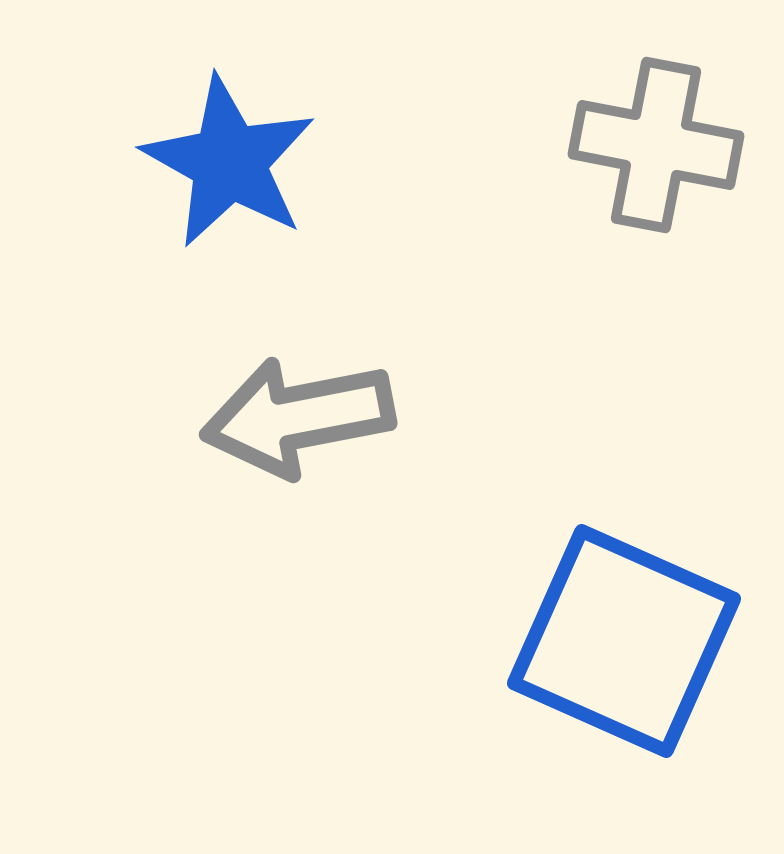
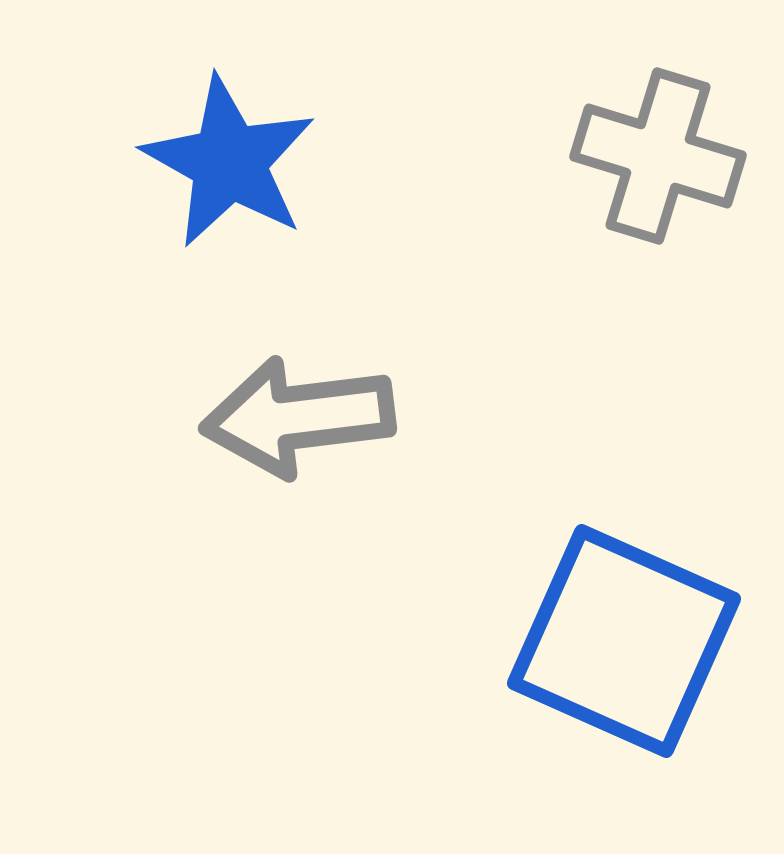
gray cross: moved 2 px right, 11 px down; rotated 6 degrees clockwise
gray arrow: rotated 4 degrees clockwise
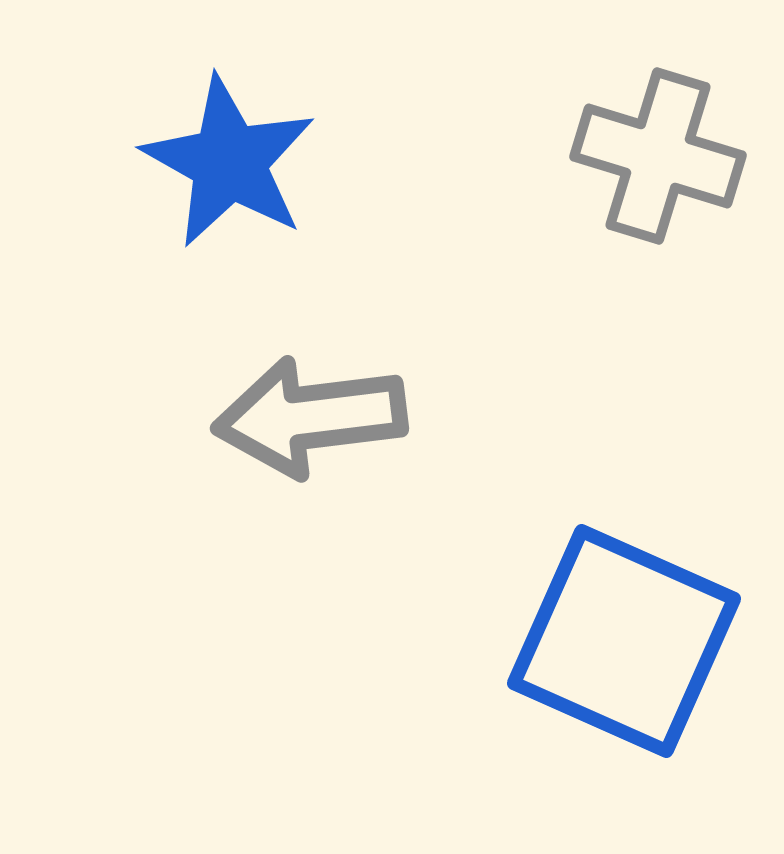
gray arrow: moved 12 px right
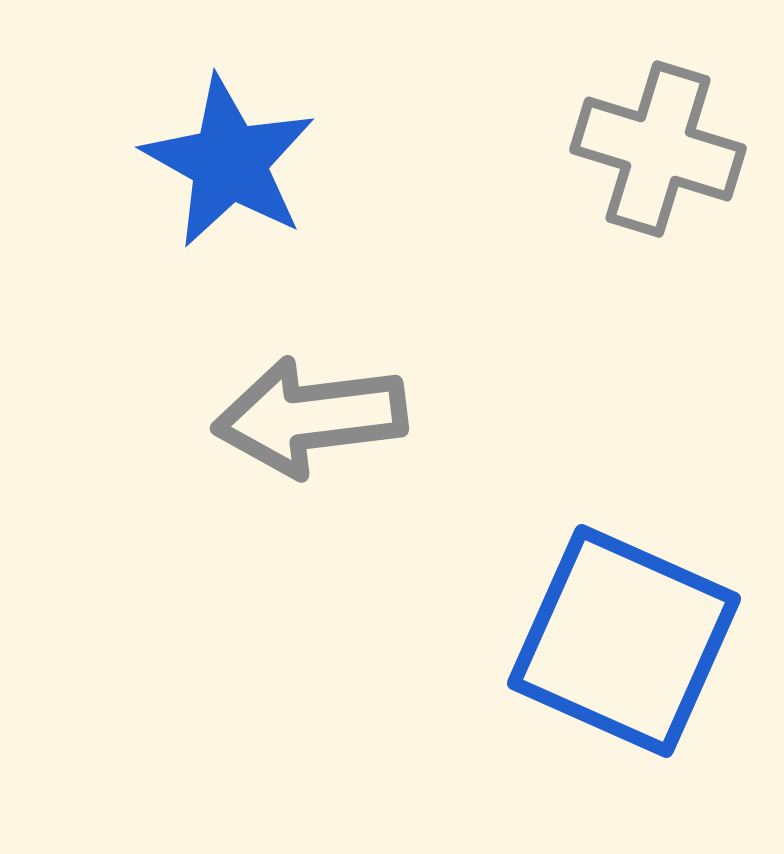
gray cross: moved 7 px up
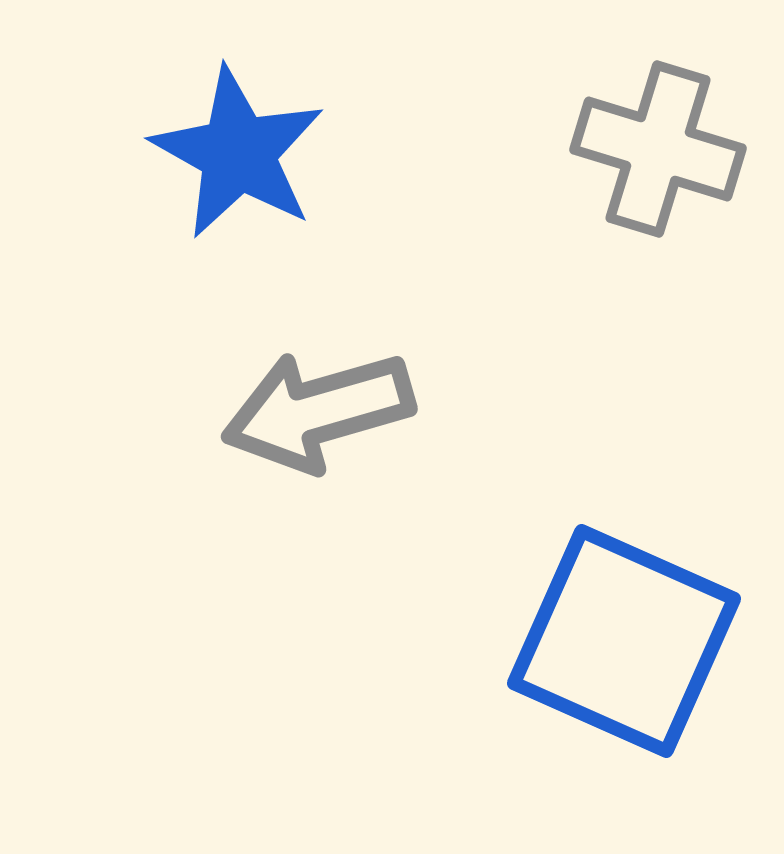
blue star: moved 9 px right, 9 px up
gray arrow: moved 8 px right, 6 px up; rotated 9 degrees counterclockwise
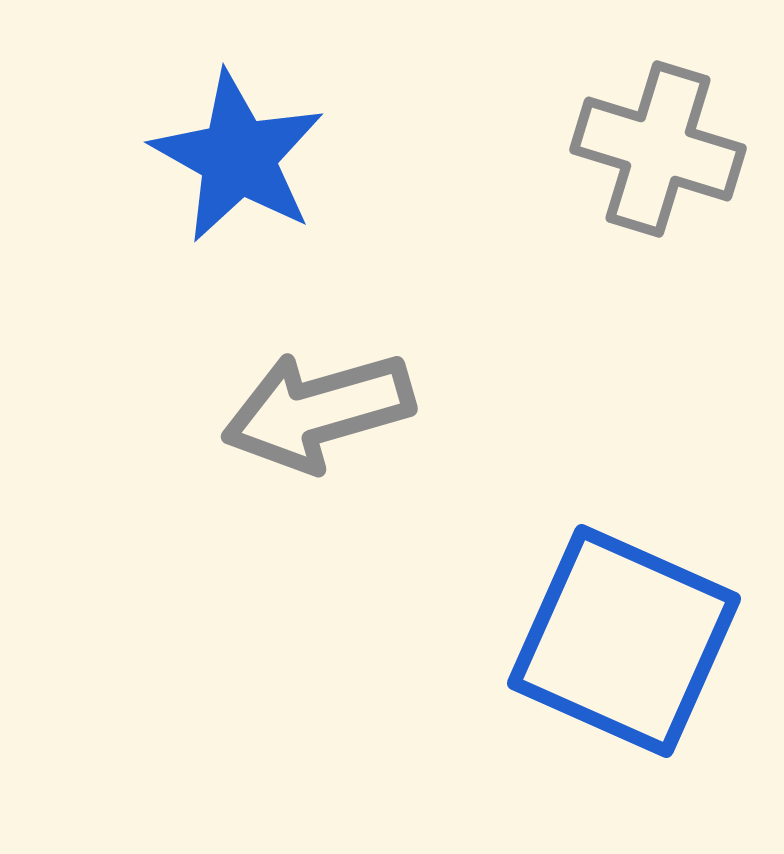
blue star: moved 4 px down
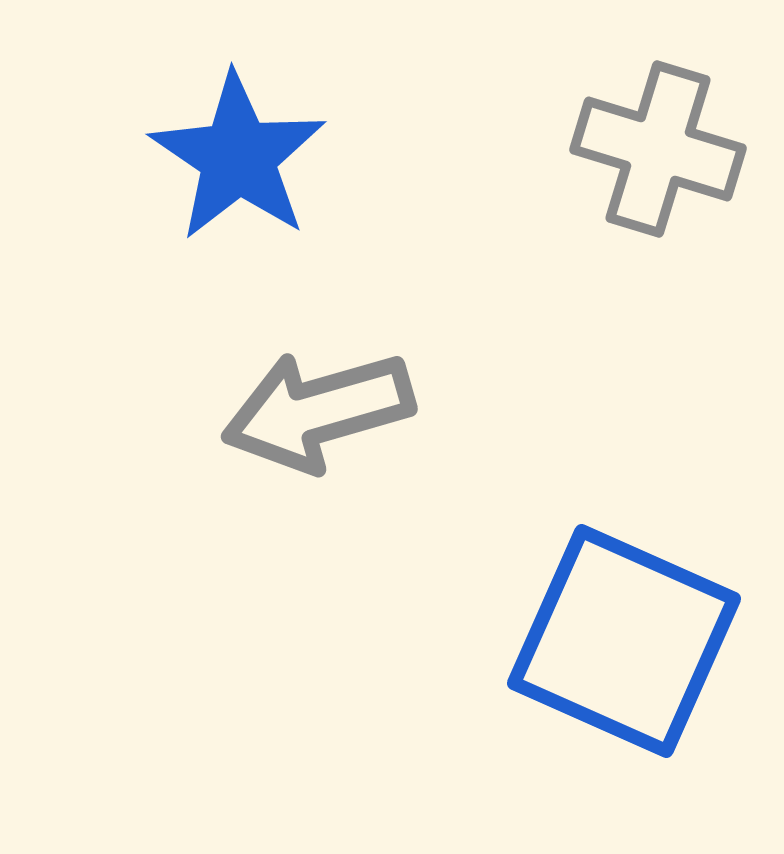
blue star: rotated 5 degrees clockwise
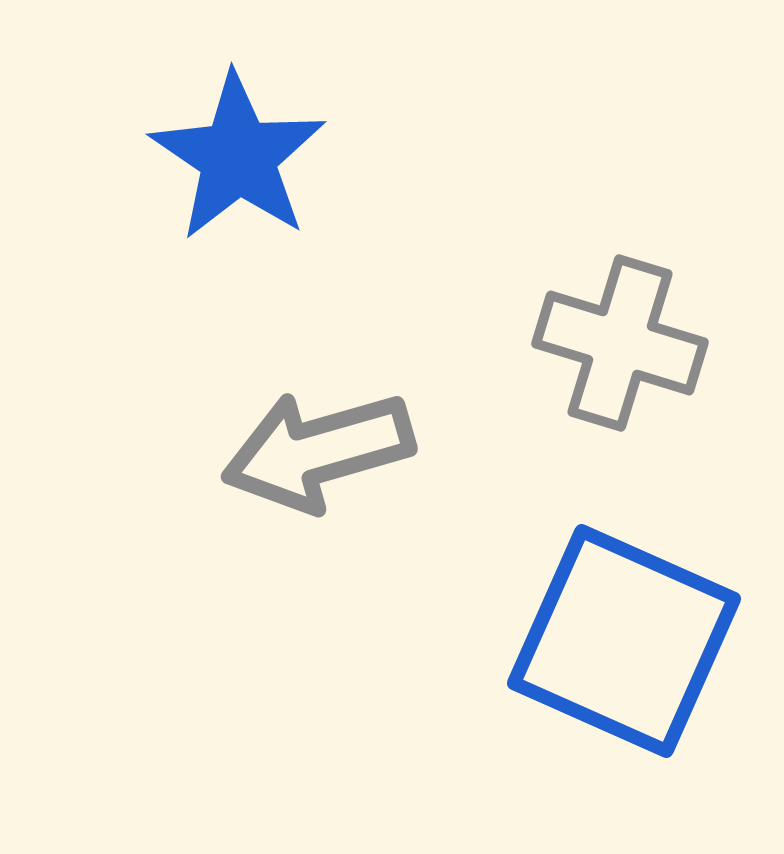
gray cross: moved 38 px left, 194 px down
gray arrow: moved 40 px down
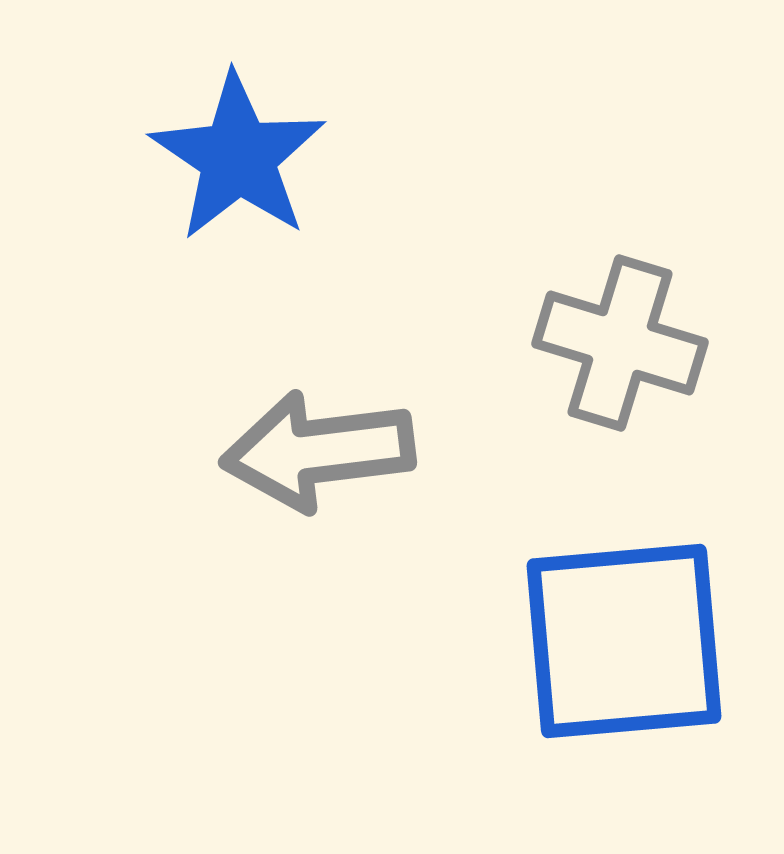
gray arrow: rotated 9 degrees clockwise
blue square: rotated 29 degrees counterclockwise
